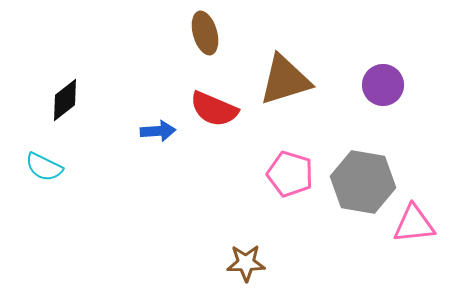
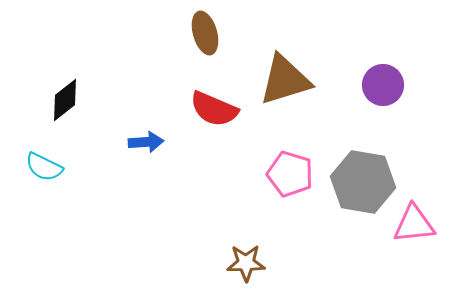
blue arrow: moved 12 px left, 11 px down
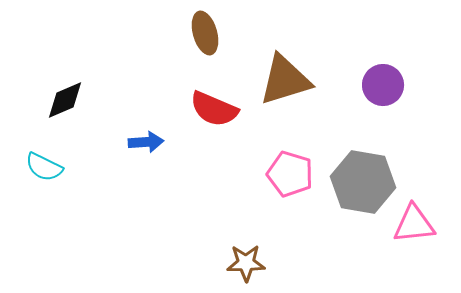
black diamond: rotated 15 degrees clockwise
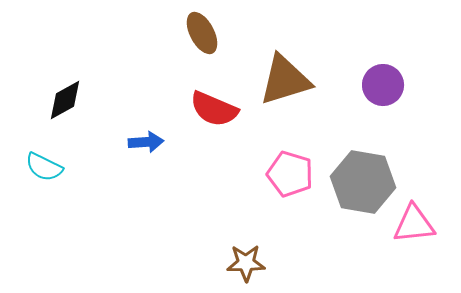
brown ellipse: moved 3 px left; rotated 12 degrees counterclockwise
black diamond: rotated 6 degrees counterclockwise
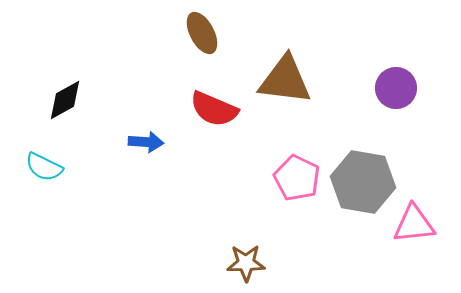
brown triangle: rotated 24 degrees clockwise
purple circle: moved 13 px right, 3 px down
blue arrow: rotated 8 degrees clockwise
pink pentagon: moved 7 px right, 4 px down; rotated 9 degrees clockwise
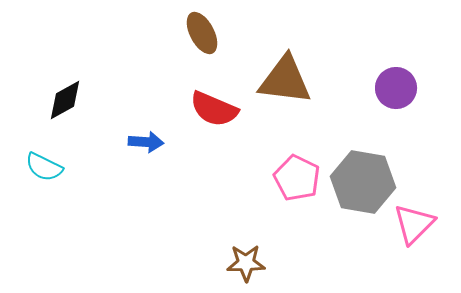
pink triangle: rotated 39 degrees counterclockwise
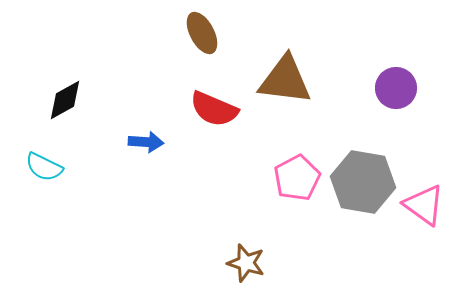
pink pentagon: rotated 18 degrees clockwise
pink triangle: moved 10 px right, 19 px up; rotated 39 degrees counterclockwise
brown star: rotated 18 degrees clockwise
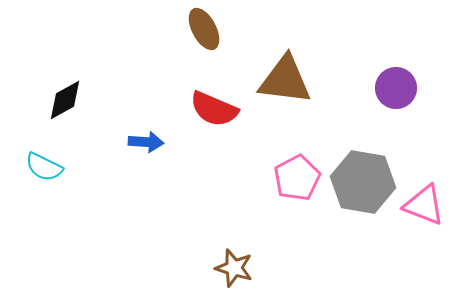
brown ellipse: moved 2 px right, 4 px up
pink triangle: rotated 15 degrees counterclockwise
brown star: moved 12 px left, 5 px down
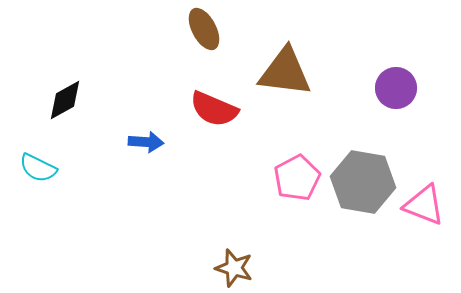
brown triangle: moved 8 px up
cyan semicircle: moved 6 px left, 1 px down
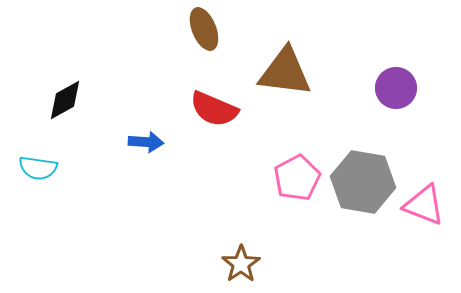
brown ellipse: rotated 6 degrees clockwise
cyan semicircle: rotated 18 degrees counterclockwise
brown star: moved 7 px right, 4 px up; rotated 21 degrees clockwise
